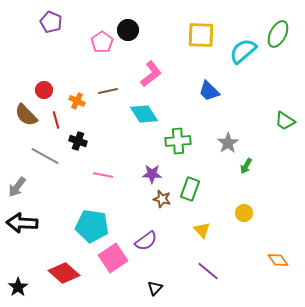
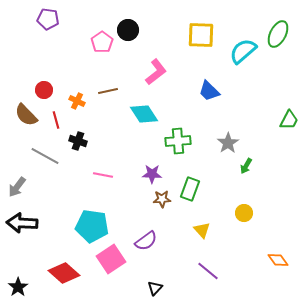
purple pentagon: moved 3 px left, 3 px up; rotated 15 degrees counterclockwise
pink L-shape: moved 5 px right, 2 px up
green trapezoid: moved 4 px right, 1 px up; rotated 95 degrees counterclockwise
brown star: rotated 18 degrees counterclockwise
pink square: moved 2 px left, 1 px down
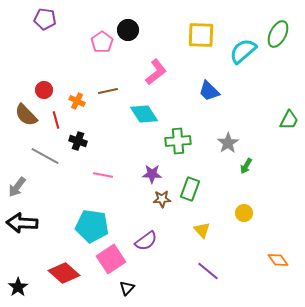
purple pentagon: moved 3 px left
black triangle: moved 28 px left
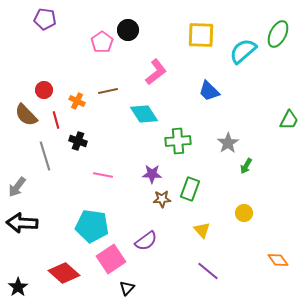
gray line: rotated 44 degrees clockwise
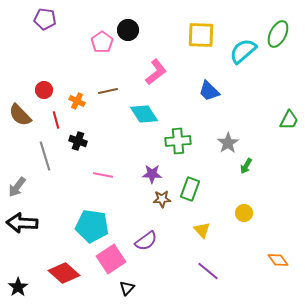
brown semicircle: moved 6 px left
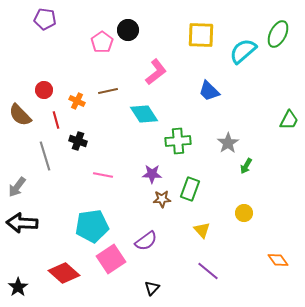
cyan pentagon: rotated 16 degrees counterclockwise
black triangle: moved 25 px right
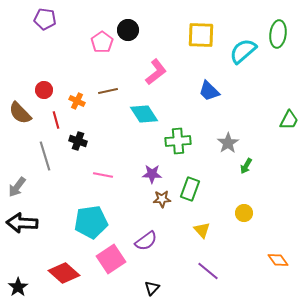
green ellipse: rotated 20 degrees counterclockwise
brown semicircle: moved 2 px up
cyan pentagon: moved 1 px left, 4 px up
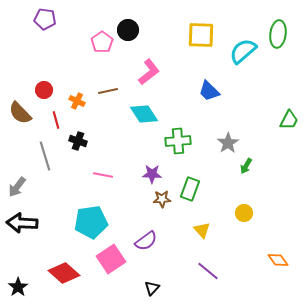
pink L-shape: moved 7 px left
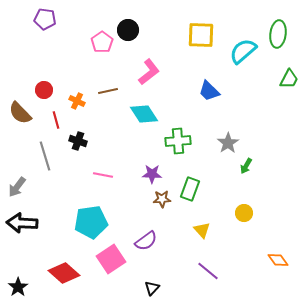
green trapezoid: moved 41 px up
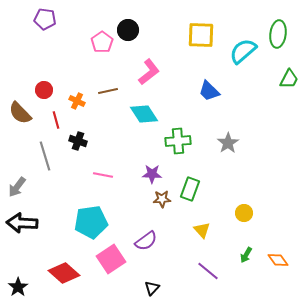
green arrow: moved 89 px down
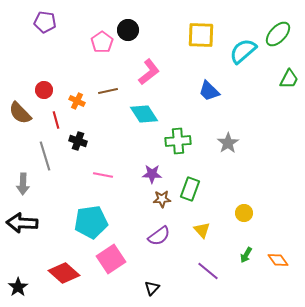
purple pentagon: moved 3 px down
green ellipse: rotated 36 degrees clockwise
gray arrow: moved 6 px right, 3 px up; rotated 35 degrees counterclockwise
purple semicircle: moved 13 px right, 5 px up
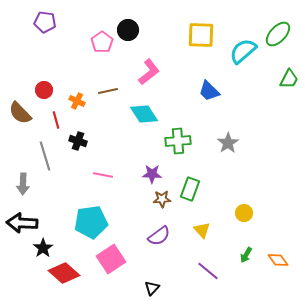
black star: moved 25 px right, 39 px up
